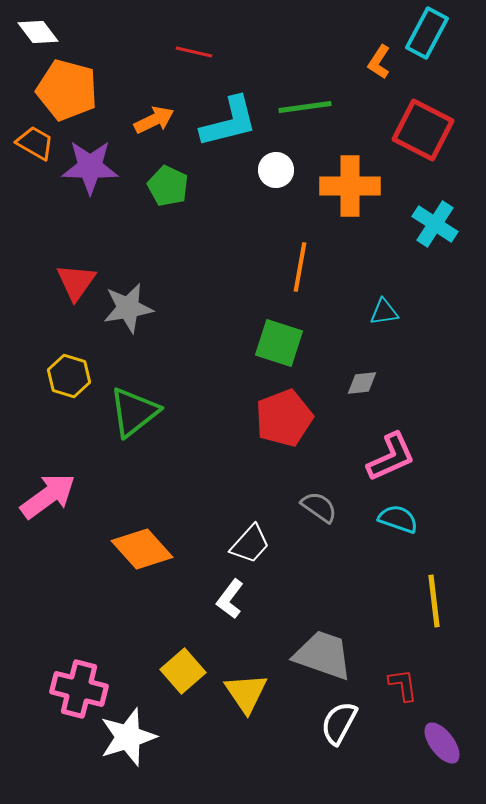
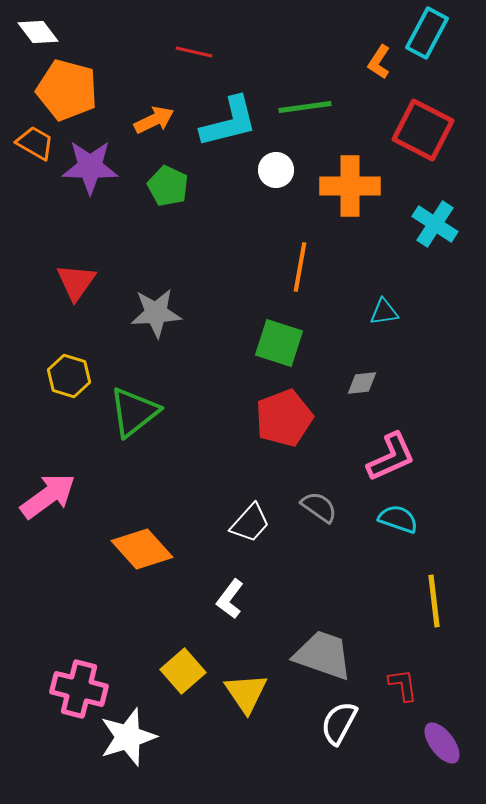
gray star: moved 28 px right, 5 px down; rotated 6 degrees clockwise
white trapezoid: moved 21 px up
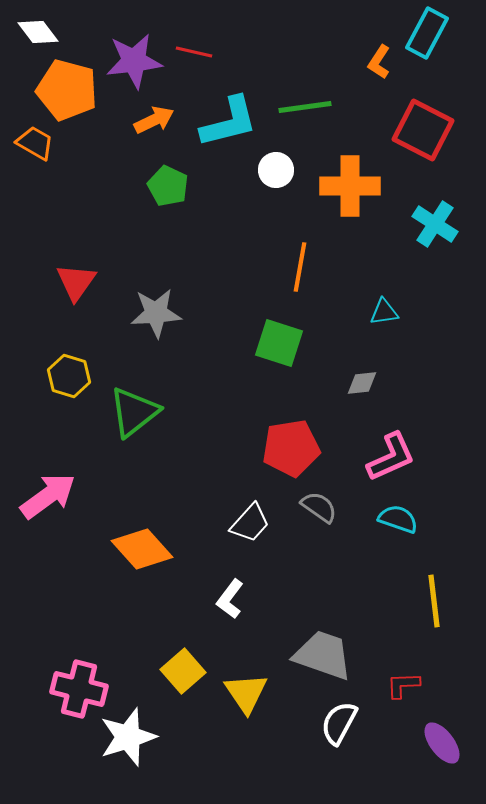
purple star: moved 44 px right, 106 px up; rotated 8 degrees counterclockwise
red pentagon: moved 7 px right, 30 px down; rotated 12 degrees clockwise
red L-shape: rotated 84 degrees counterclockwise
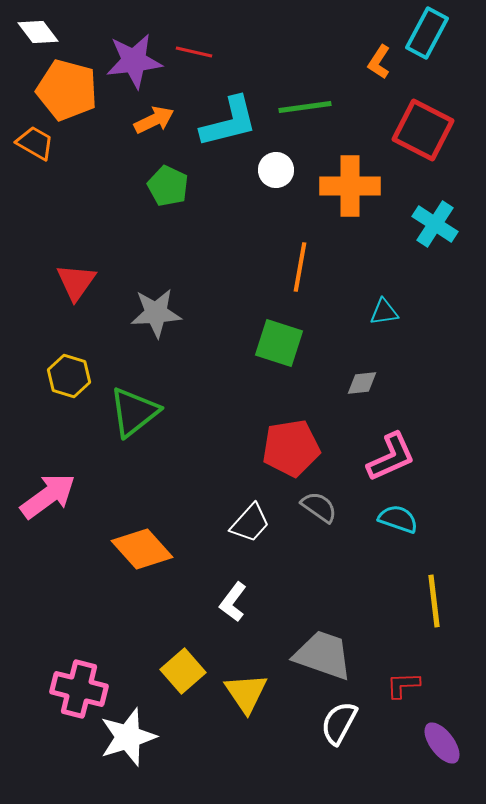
white L-shape: moved 3 px right, 3 px down
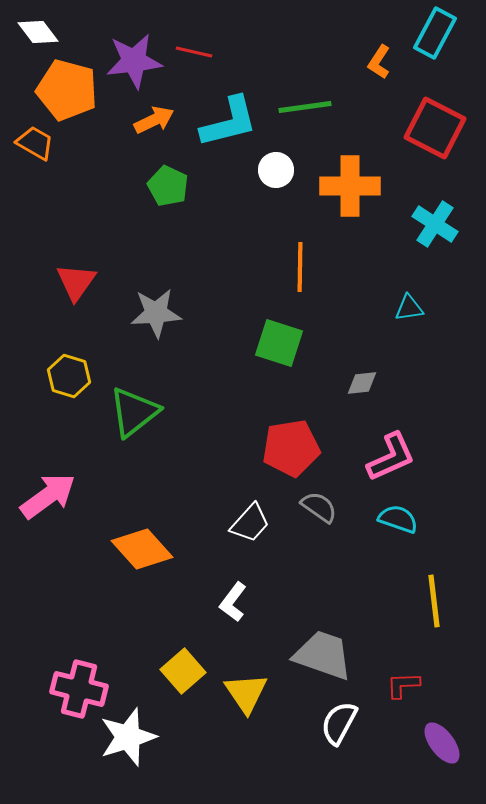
cyan rectangle: moved 8 px right
red square: moved 12 px right, 2 px up
orange line: rotated 9 degrees counterclockwise
cyan triangle: moved 25 px right, 4 px up
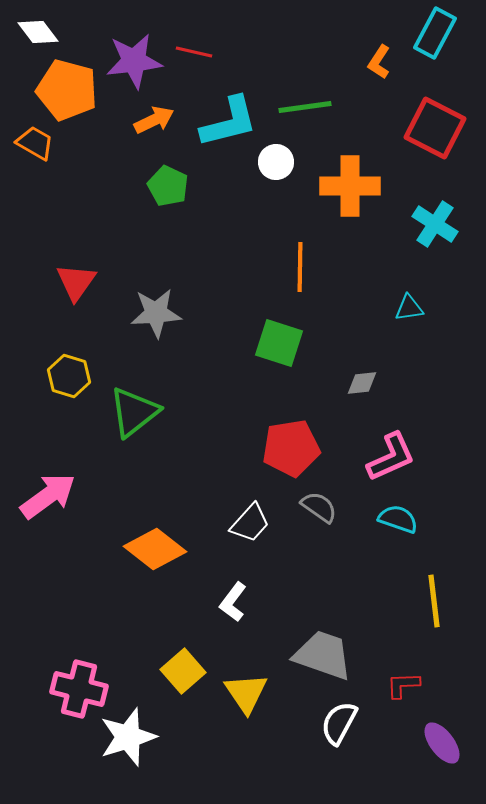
white circle: moved 8 px up
orange diamond: moved 13 px right; rotated 10 degrees counterclockwise
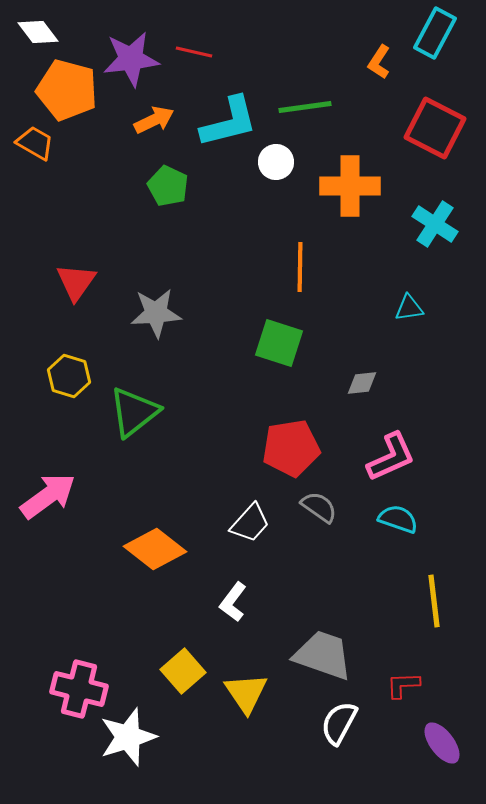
purple star: moved 3 px left, 2 px up
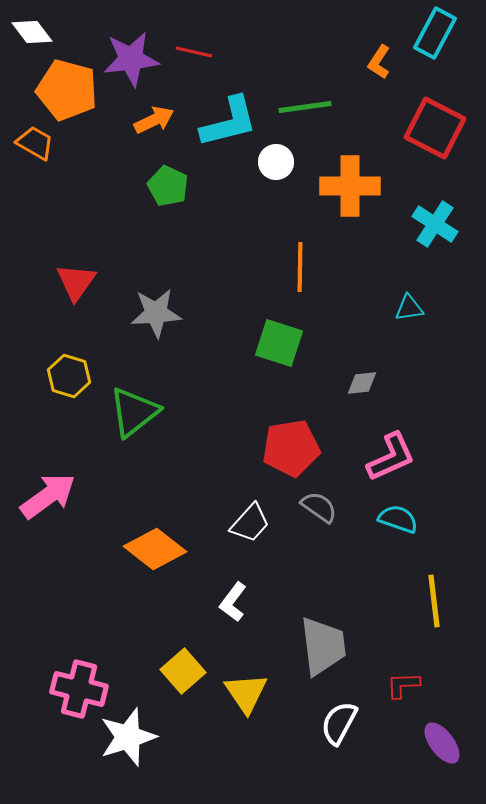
white diamond: moved 6 px left
gray trapezoid: moved 9 px up; rotated 64 degrees clockwise
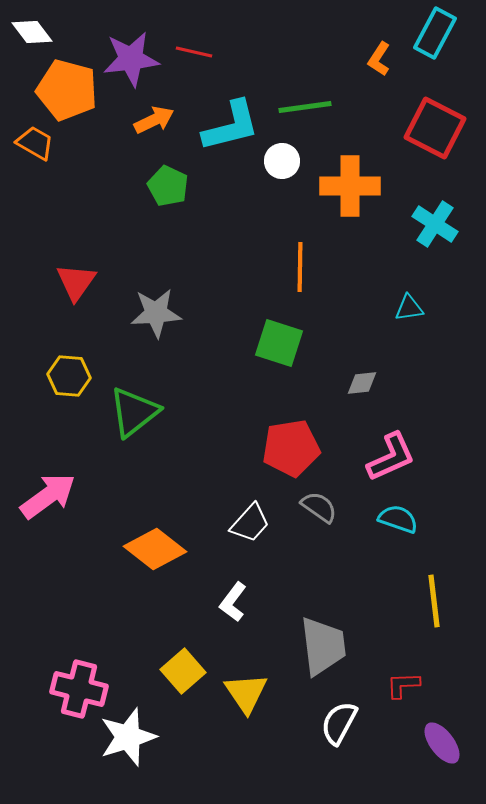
orange L-shape: moved 3 px up
cyan L-shape: moved 2 px right, 4 px down
white circle: moved 6 px right, 1 px up
yellow hexagon: rotated 12 degrees counterclockwise
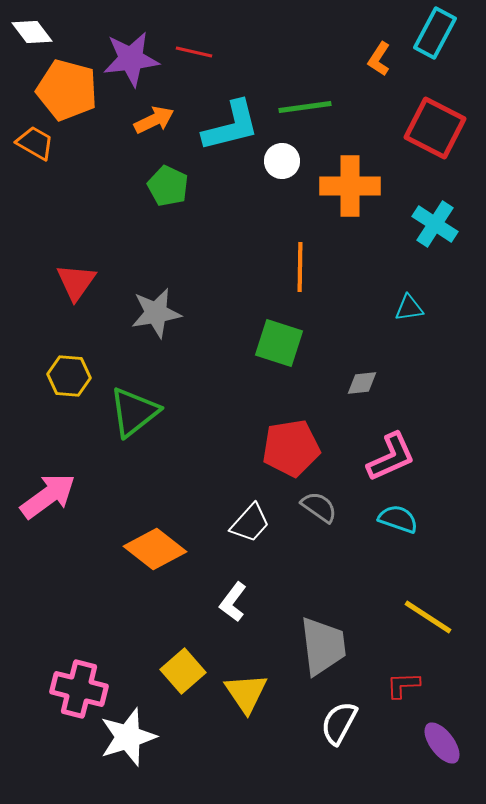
gray star: rotated 6 degrees counterclockwise
yellow line: moved 6 px left, 16 px down; rotated 50 degrees counterclockwise
